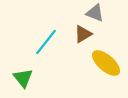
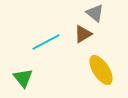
gray triangle: rotated 18 degrees clockwise
cyan line: rotated 24 degrees clockwise
yellow ellipse: moved 5 px left, 7 px down; rotated 16 degrees clockwise
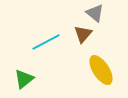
brown triangle: rotated 18 degrees counterclockwise
green triangle: moved 1 px right, 1 px down; rotated 30 degrees clockwise
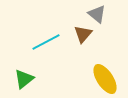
gray triangle: moved 2 px right, 1 px down
yellow ellipse: moved 4 px right, 9 px down
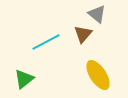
yellow ellipse: moved 7 px left, 4 px up
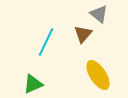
gray triangle: moved 2 px right
cyan line: rotated 36 degrees counterclockwise
green triangle: moved 9 px right, 5 px down; rotated 15 degrees clockwise
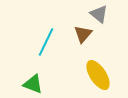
green triangle: rotated 45 degrees clockwise
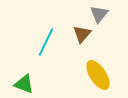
gray triangle: rotated 30 degrees clockwise
brown triangle: moved 1 px left
green triangle: moved 9 px left
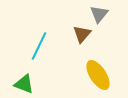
cyan line: moved 7 px left, 4 px down
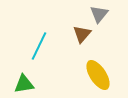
green triangle: rotated 30 degrees counterclockwise
